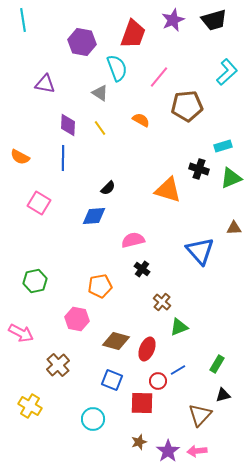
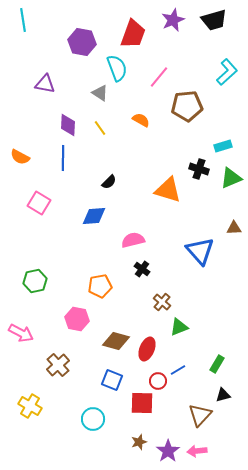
black semicircle at (108, 188): moved 1 px right, 6 px up
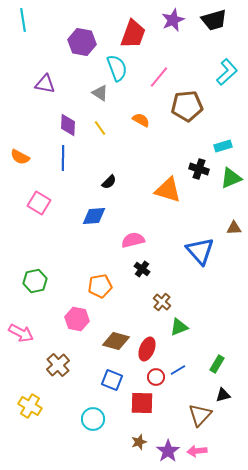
red circle at (158, 381): moved 2 px left, 4 px up
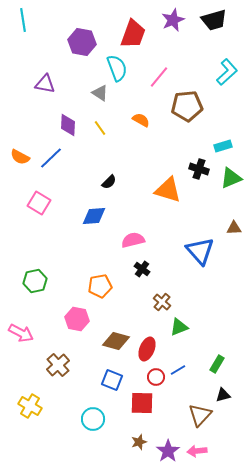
blue line at (63, 158): moved 12 px left; rotated 45 degrees clockwise
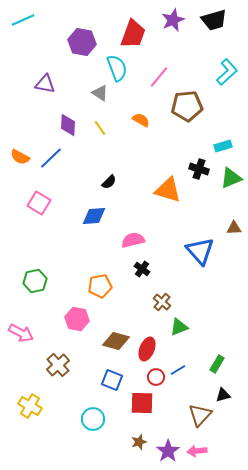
cyan line at (23, 20): rotated 75 degrees clockwise
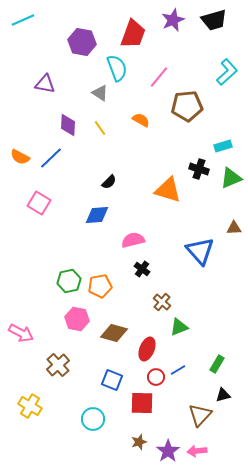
blue diamond at (94, 216): moved 3 px right, 1 px up
green hexagon at (35, 281): moved 34 px right
brown diamond at (116, 341): moved 2 px left, 8 px up
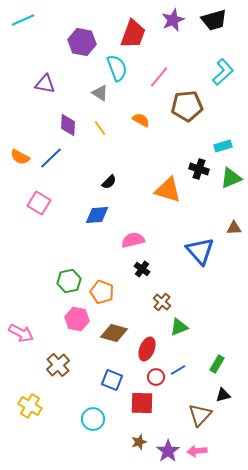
cyan L-shape at (227, 72): moved 4 px left
orange pentagon at (100, 286): moved 2 px right, 6 px down; rotated 30 degrees clockwise
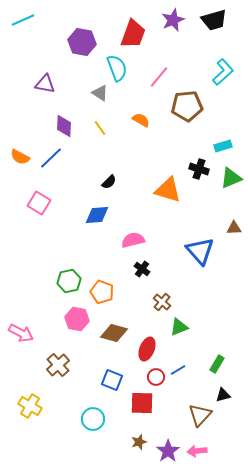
purple diamond at (68, 125): moved 4 px left, 1 px down
